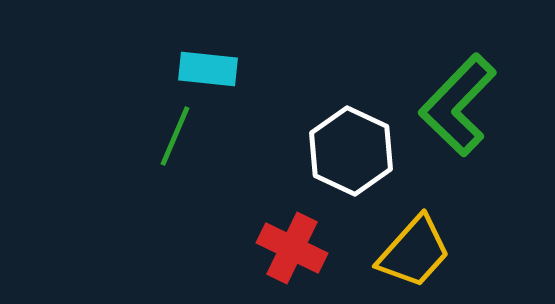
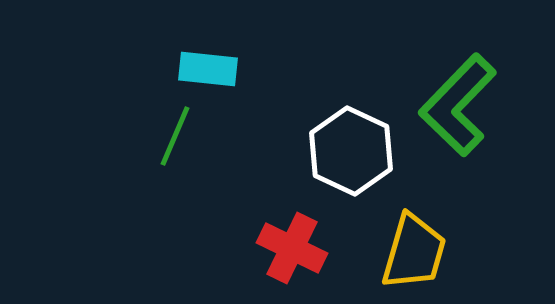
yellow trapezoid: rotated 26 degrees counterclockwise
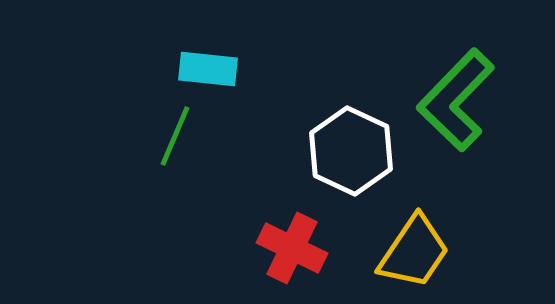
green L-shape: moved 2 px left, 5 px up
yellow trapezoid: rotated 18 degrees clockwise
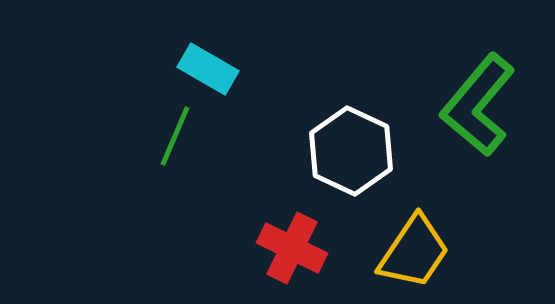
cyan rectangle: rotated 24 degrees clockwise
green L-shape: moved 22 px right, 5 px down; rotated 4 degrees counterclockwise
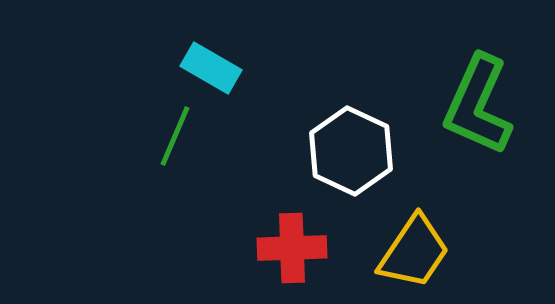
cyan rectangle: moved 3 px right, 1 px up
green L-shape: rotated 16 degrees counterclockwise
red cross: rotated 28 degrees counterclockwise
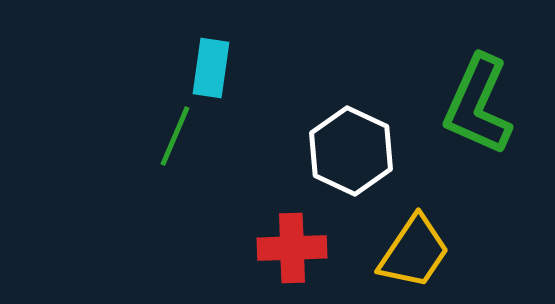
cyan rectangle: rotated 68 degrees clockwise
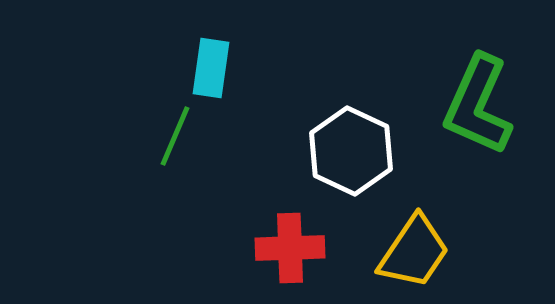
red cross: moved 2 px left
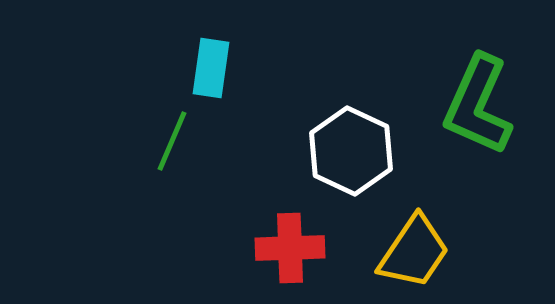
green line: moved 3 px left, 5 px down
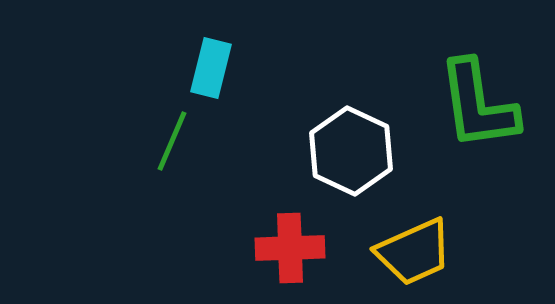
cyan rectangle: rotated 6 degrees clockwise
green L-shape: rotated 32 degrees counterclockwise
yellow trapezoid: rotated 32 degrees clockwise
